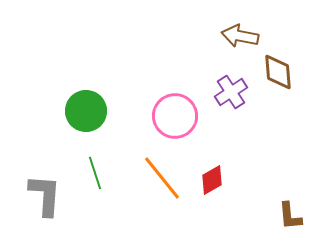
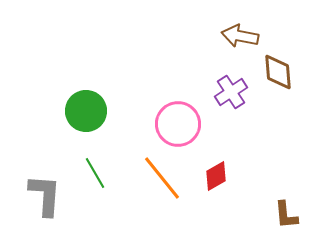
pink circle: moved 3 px right, 8 px down
green line: rotated 12 degrees counterclockwise
red diamond: moved 4 px right, 4 px up
brown L-shape: moved 4 px left, 1 px up
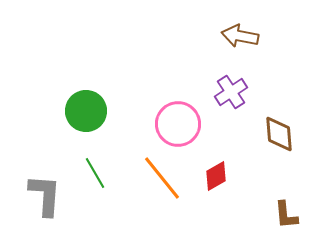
brown diamond: moved 1 px right, 62 px down
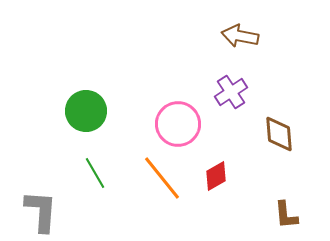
gray L-shape: moved 4 px left, 16 px down
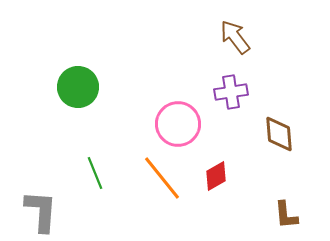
brown arrow: moved 5 px left, 1 px down; rotated 42 degrees clockwise
purple cross: rotated 24 degrees clockwise
green circle: moved 8 px left, 24 px up
green line: rotated 8 degrees clockwise
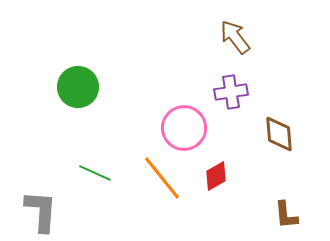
pink circle: moved 6 px right, 4 px down
green line: rotated 44 degrees counterclockwise
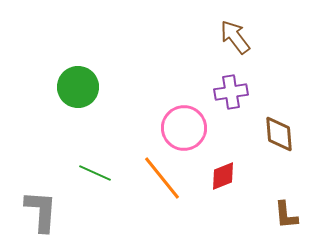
red diamond: moved 7 px right; rotated 8 degrees clockwise
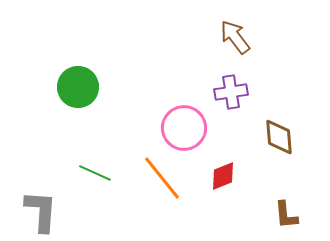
brown diamond: moved 3 px down
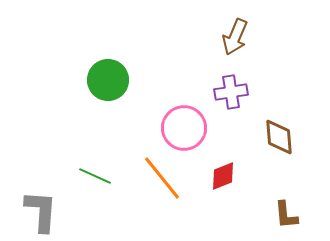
brown arrow: rotated 120 degrees counterclockwise
green circle: moved 30 px right, 7 px up
green line: moved 3 px down
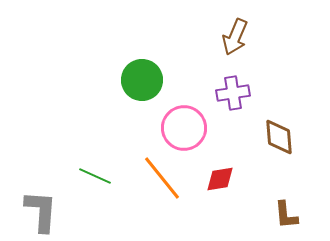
green circle: moved 34 px right
purple cross: moved 2 px right, 1 px down
red diamond: moved 3 px left, 3 px down; rotated 12 degrees clockwise
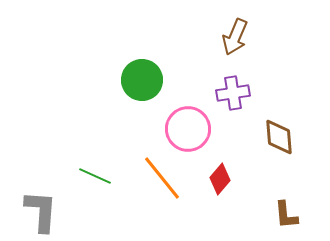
pink circle: moved 4 px right, 1 px down
red diamond: rotated 40 degrees counterclockwise
